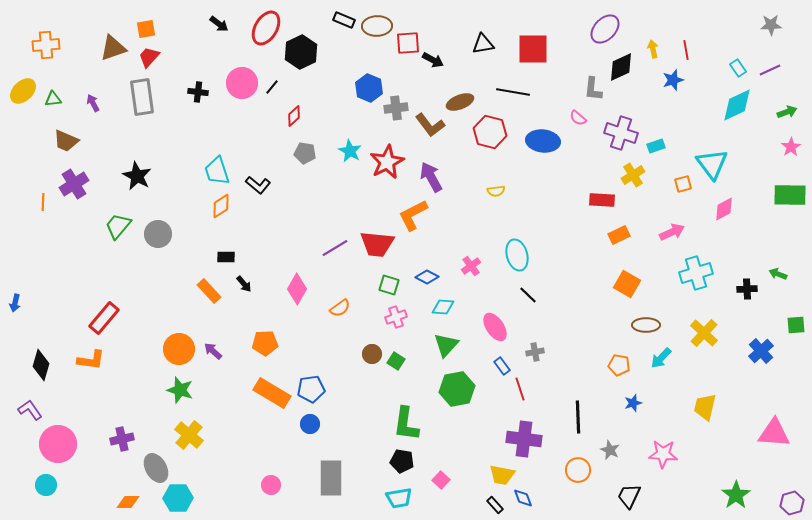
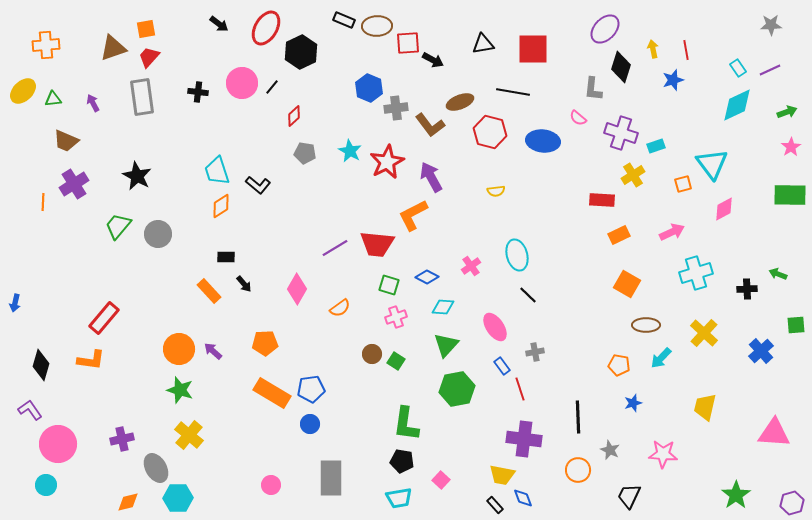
black diamond at (621, 67): rotated 48 degrees counterclockwise
orange diamond at (128, 502): rotated 15 degrees counterclockwise
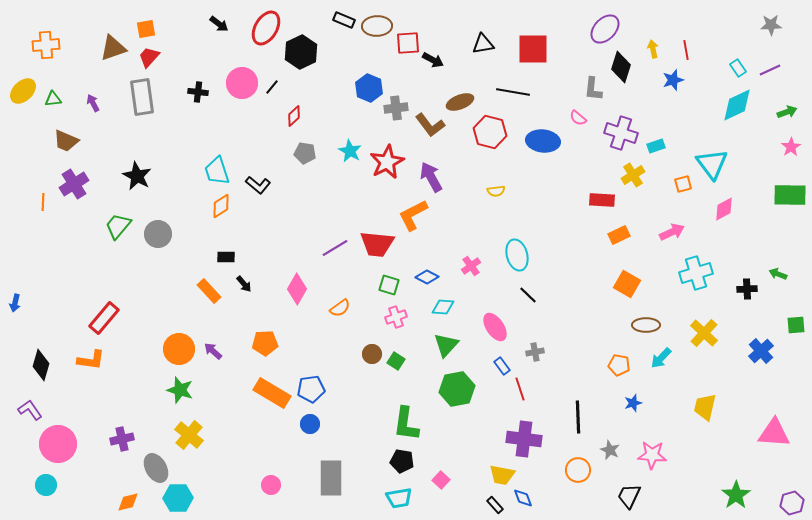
pink star at (663, 454): moved 11 px left, 1 px down
